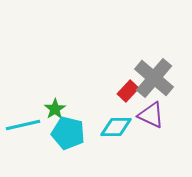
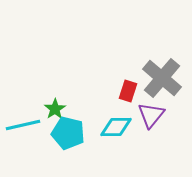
gray cross: moved 8 px right
red rectangle: rotated 25 degrees counterclockwise
purple triangle: rotated 44 degrees clockwise
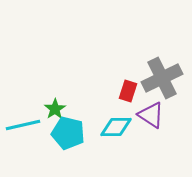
gray cross: rotated 24 degrees clockwise
purple triangle: rotated 36 degrees counterclockwise
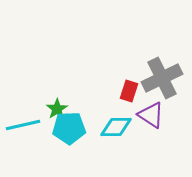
red rectangle: moved 1 px right
green star: moved 2 px right
cyan pentagon: moved 1 px right, 5 px up; rotated 16 degrees counterclockwise
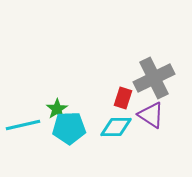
gray cross: moved 8 px left
red rectangle: moved 6 px left, 7 px down
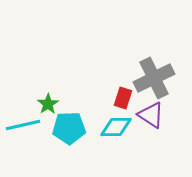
green star: moved 9 px left, 5 px up
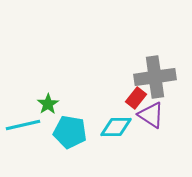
gray cross: moved 1 px right, 1 px up; rotated 18 degrees clockwise
red rectangle: moved 13 px right; rotated 20 degrees clockwise
cyan pentagon: moved 1 px right, 4 px down; rotated 12 degrees clockwise
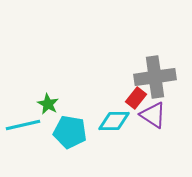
green star: rotated 10 degrees counterclockwise
purple triangle: moved 2 px right
cyan diamond: moved 2 px left, 6 px up
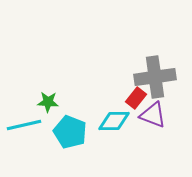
green star: moved 2 px up; rotated 25 degrees counterclockwise
purple triangle: rotated 12 degrees counterclockwise
cyan line: moved 1 px right
cyan pentagon: rotated 12 degrees clockwise
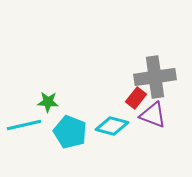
cyan diamond: moved 2 px left, 5 px down; rotated 16 degrees clockwise
